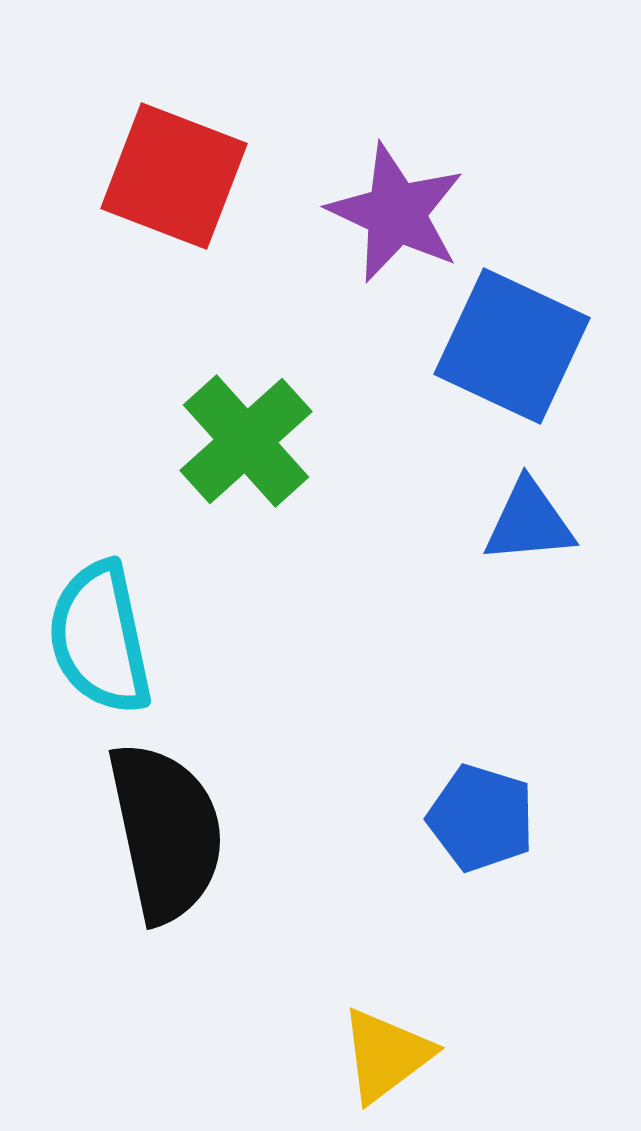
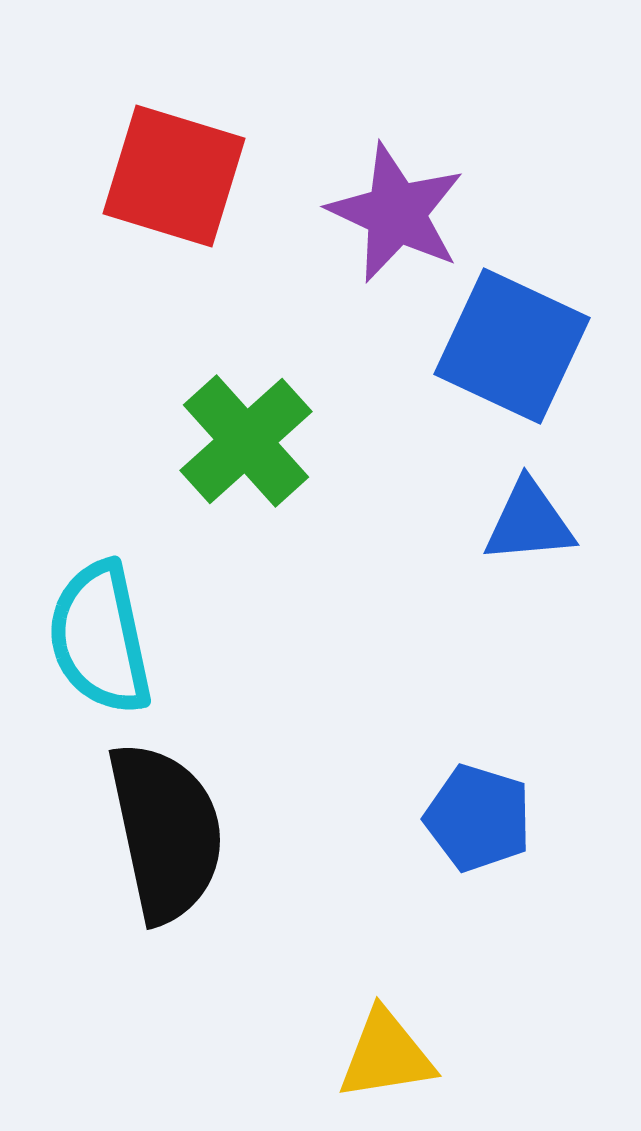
red square: rotated 4 degrees counterclockwise
blue pentagon: moved 3 px left
yellow triangle: rotated 28 degrees clockwise
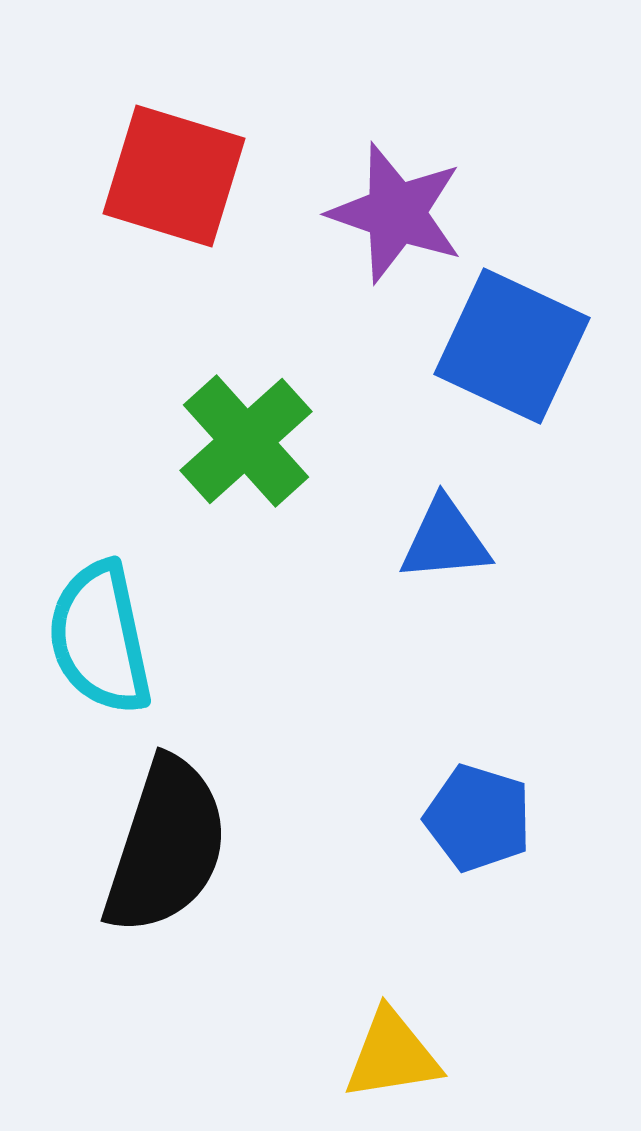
purple star: rotated 6 degrees counterclockwise
blue triangle: moved 84 px left, 18 px down
black semicircle: moved 14 px down; rotated 30 degrees clockwise
yellow triangle: moved 6 px right
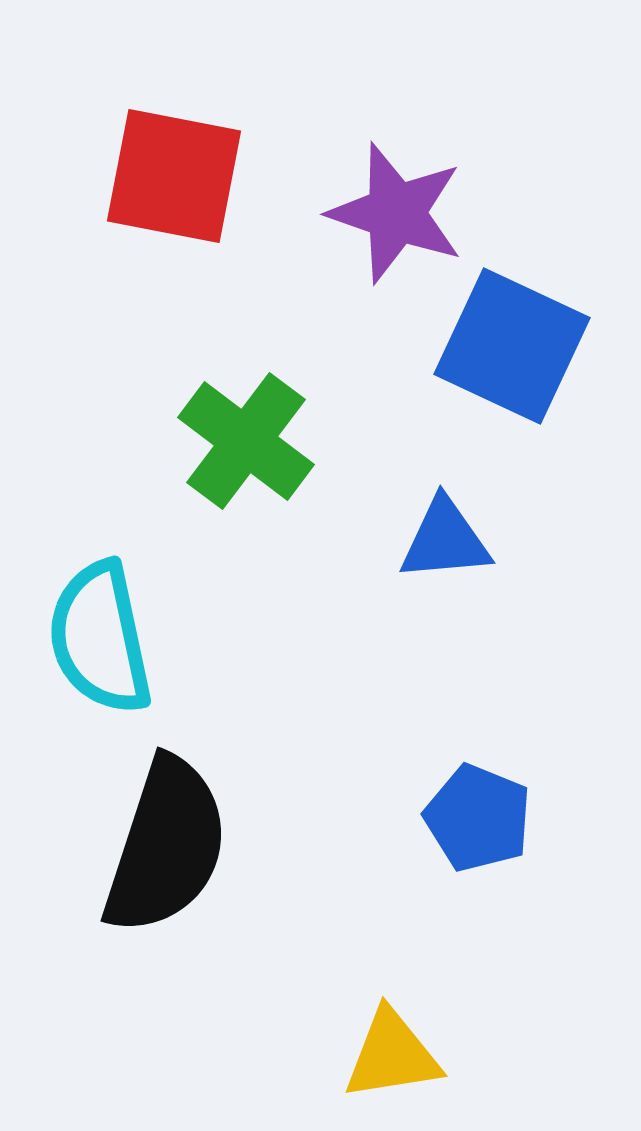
red square: rotated 6 degrees counterclockwise
green cross: rotated 11 degrees counterclockwise
blue pentagon: rotated 5 degrees clockwise
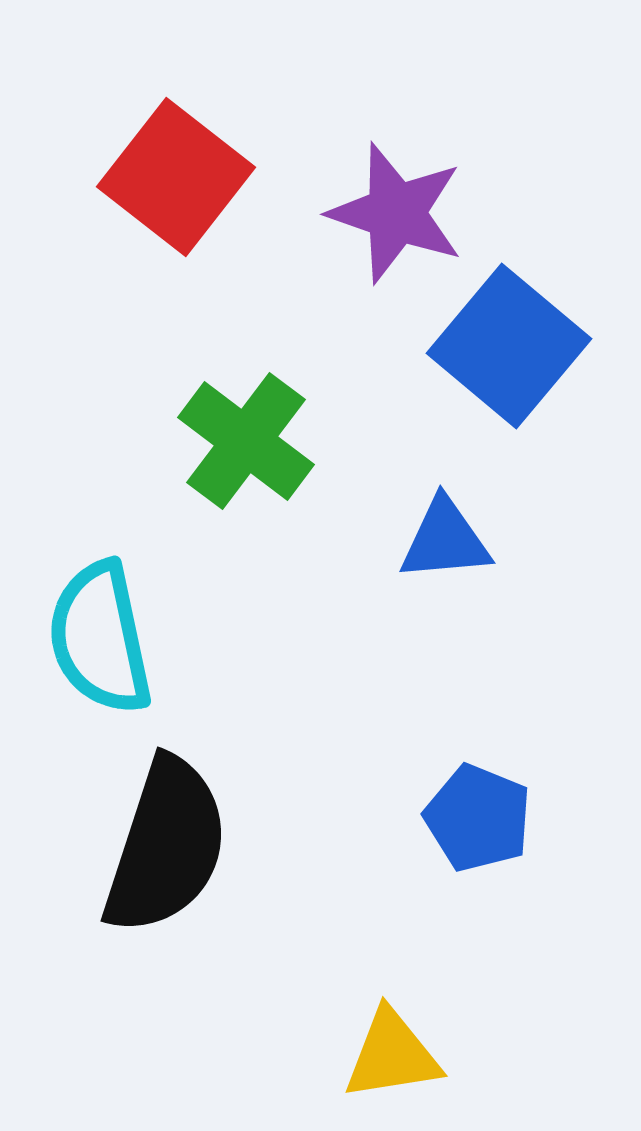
red square: moved 2 px right, 1 px down; rotated 27 degrees clockwise
blue square: moved 3 px left; rotated 15 degrees clockwise
